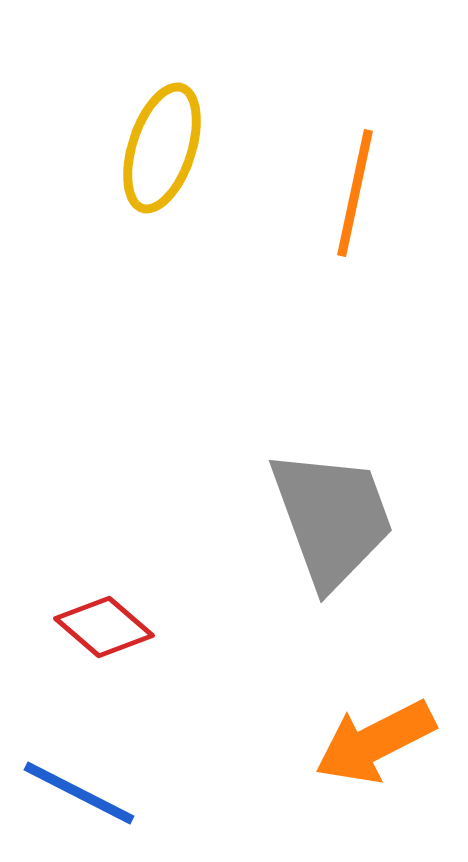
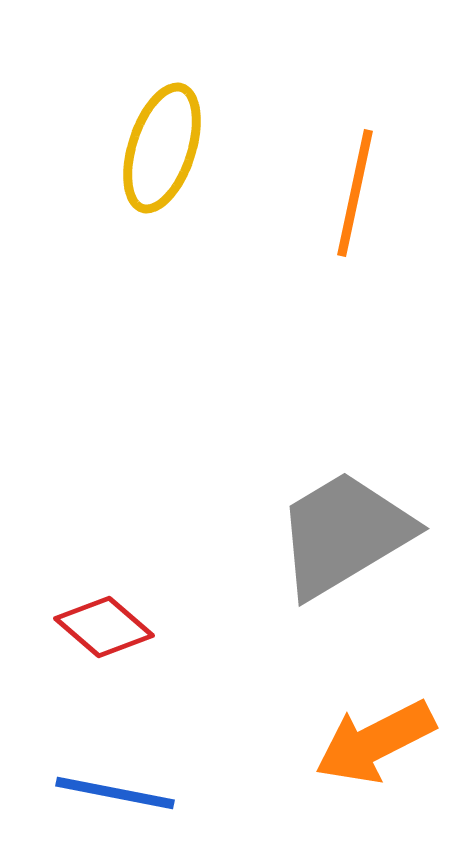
gray trapezoid: moved 12 px right, 16 px down; rotated 101 degrees counterclockwise
blue line: moved 36 px right; rotated 16 degrees counterclockwise
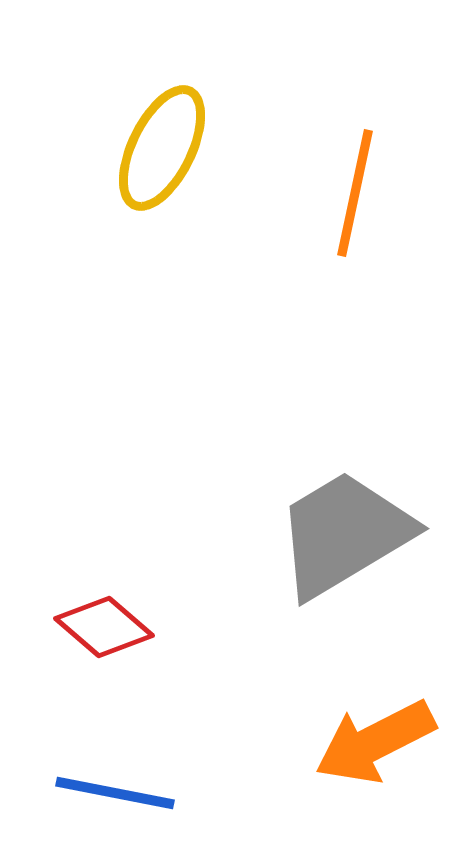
yellow ellipse: rotated 8 degrees clockwise
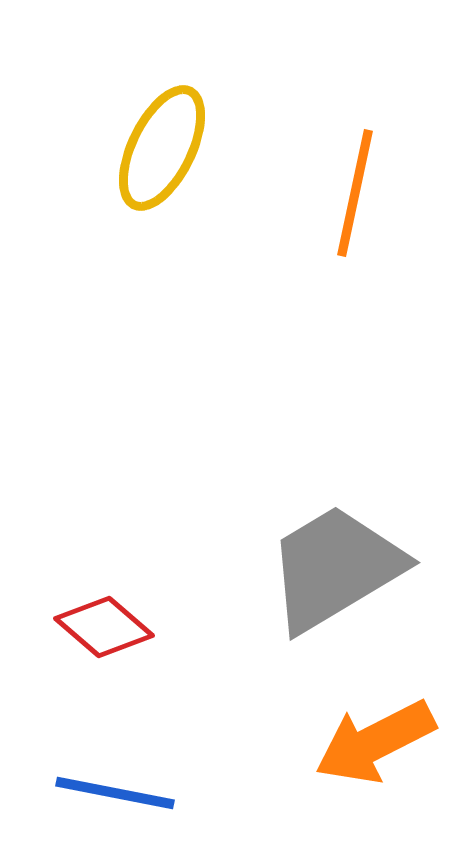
gray trapezoid: moved 9 px left, 34 px down
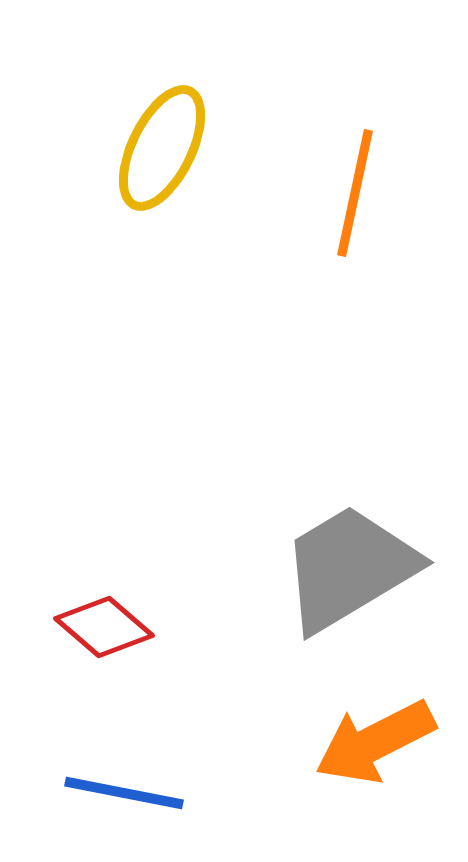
gray trapezoid: moved 14 px right
blue line: moved 9 px right
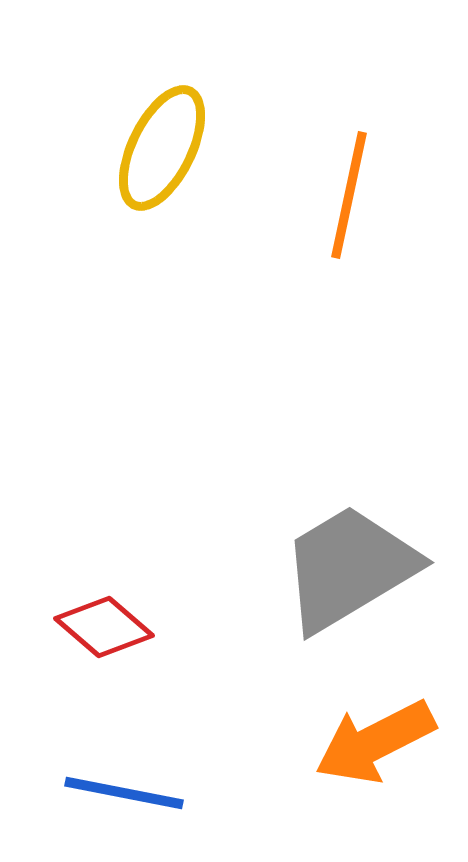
orange line: moved 6 px left, 2 px down
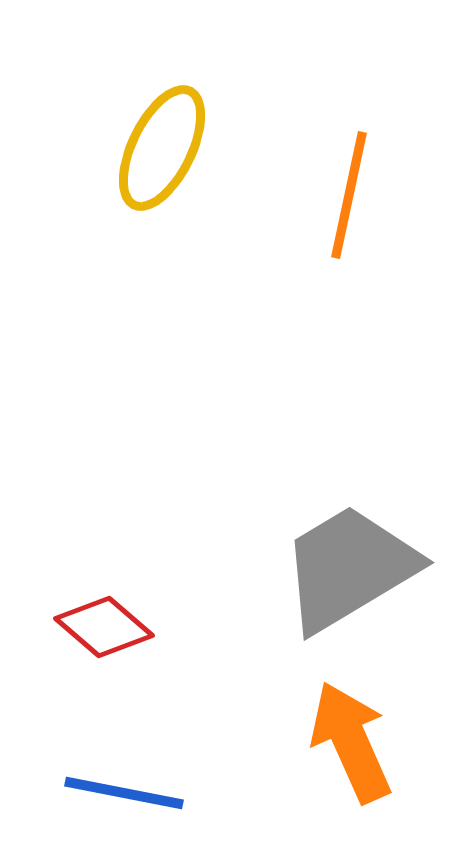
orange arrow: moved 24 px left; rotated 93 degrees clockwise
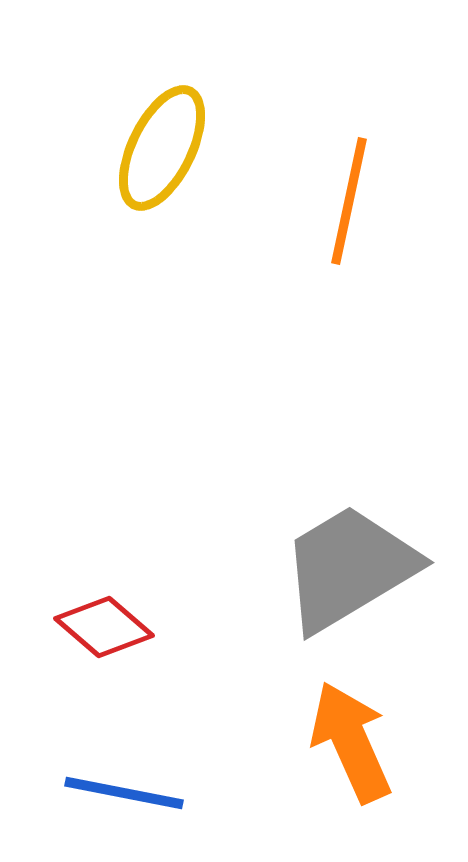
orange line: moved 6 px down
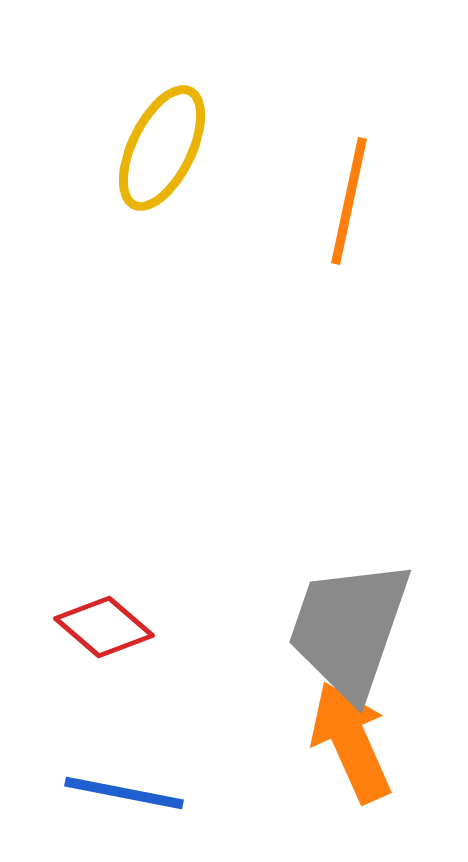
gray trapezoid: moved 61 px down; rotated 40 degrees counterclockwise
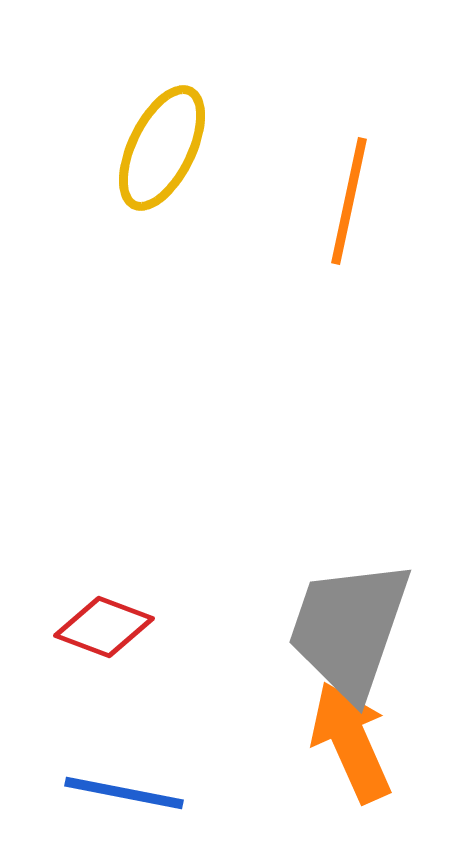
red diamond: rotated 20 degrees counterclockwise
